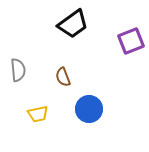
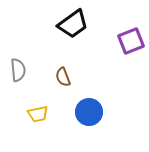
blue circle: moved 3 px down
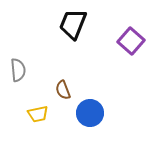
black trapezoid: rotated 148 degrees clockwise
purple square: rotated 28 degrees counterclockwise
brown semicircle: moved 13 px down
blue circle: moved 1 px right, 1 px down
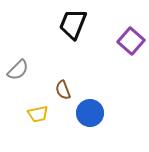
gray semicircle: rotated 50 degrees clockwise
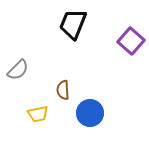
brown semicircle: rotated 18 degrees clockwise
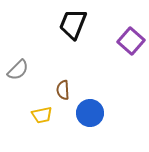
yellow trapezoid: moved 4 px right, 1 px down
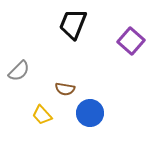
gray semicircle: moved 1 px right, 1 px down
brown semicircle: moved 2 px right, 1 px up; rotated 78 degrees counterclockwise
yellow trapezoid: rotated 60 degrees clockwise
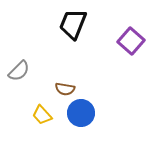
blue circle: moved 9 px left
